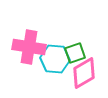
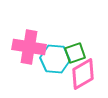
pink diamond: moved 1 px left, 1 px down
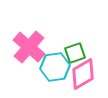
pink cross: rotated 32 degrees clockwise
cyan hexagon: moved 8 px down; rotated 12 degrees counterclockwise
